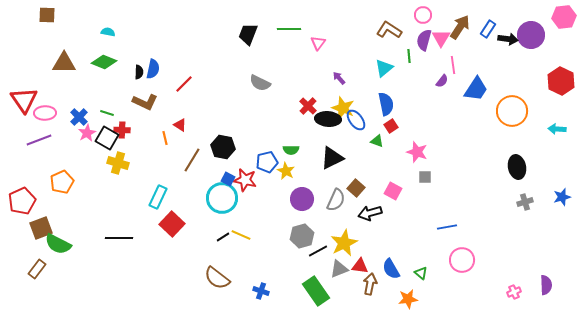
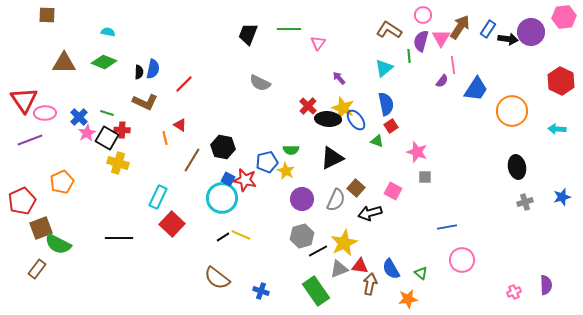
purple circle at (531, 35): moved 3 px up
purple semicircle at (424, 40): moved 3 px left, 1 px down
purple line at (39, 140): moved 9 px left
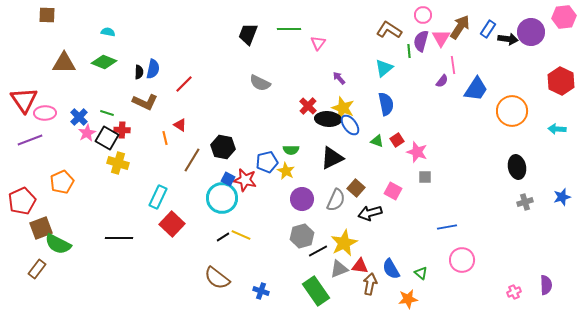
green line at (409, 56): moved 5 px up
blue ellipse at (356, 120): moved 6 px left, 5 px down
red square at (391, 126): moved 6 px right, 14 px down
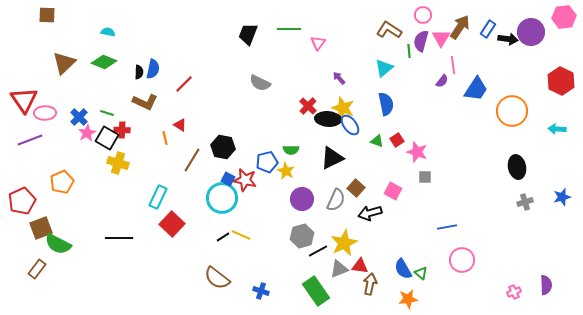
brown triangle at (64, 63): rotated 45 degrees counterclockwise
blue semicircle at (391, 269): moved 12 px right
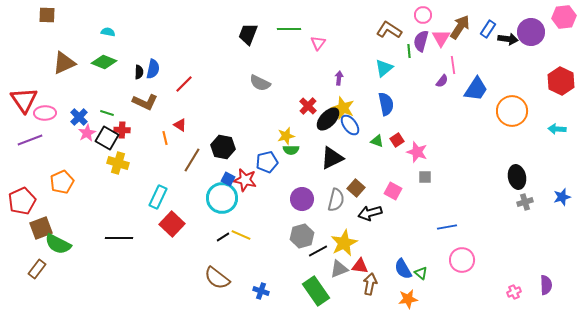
brown triangle at (64, 63): rotated 20 degrees clockwise
purple arrow at (339, 78): rotated 48 degrees clockwise
black ellipse at (328, 119): rotated 50 degrees counterclockwise
black ellipse at (517, 167): moved 10 px down
yellow star at (286, 171): moved 35 px up; rotated 30 degrees clockwise
gray semicircle at (336, 200): rotated 10 degrees counterclockwise
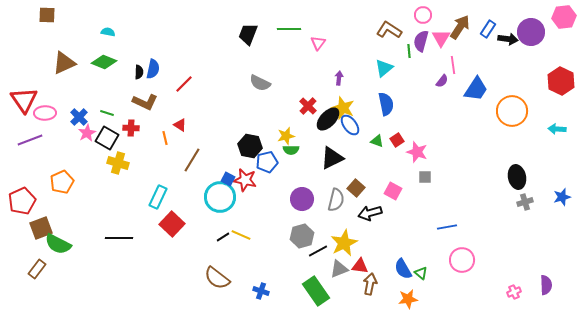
red cross at (122, 130): moved 9 px right, 2 px up
black hexagon at (223, 147): moved 27 px right, 1 px up
cyan circle at (222, 198): moved 2 px left, 1 px up
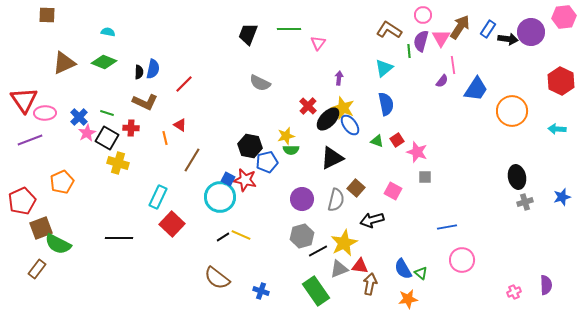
black arrow at (370, 213): moved 2 px right, 7 px down
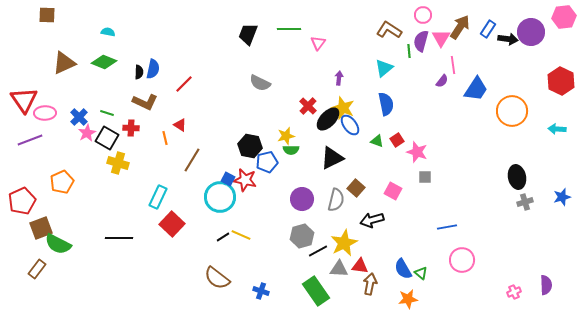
gray triangle at (339, 269): rotated 24 degrees clockwise
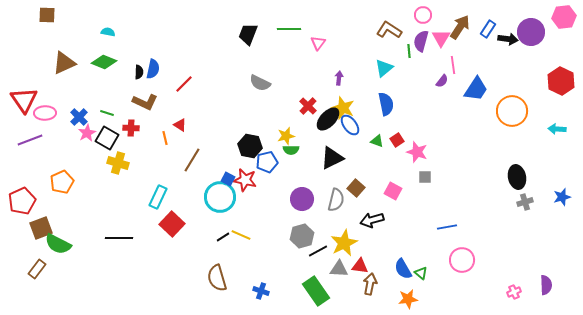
brown semicircle at (217, 278): rotated 36 degrees clockwise
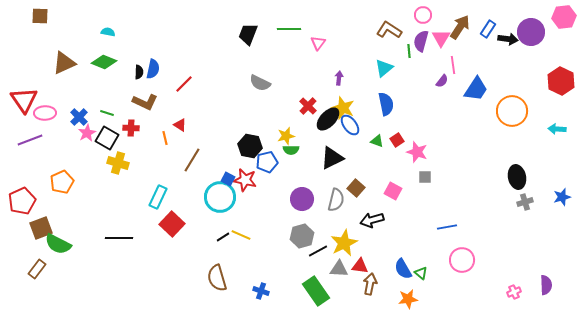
brown square at (47, 15): moved 7 px left, 1 px down
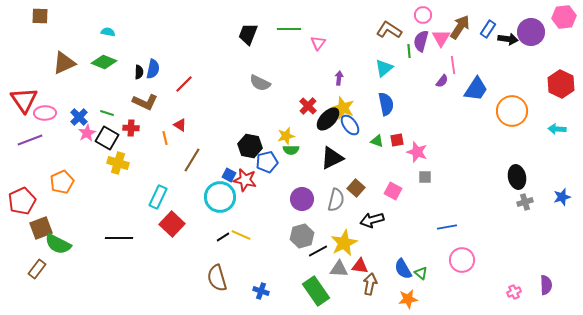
red hexagon at (561, 81): moved 3 px down
red square at (397, 140): rotated 24 degrees clockwise
blue square at (228, 179): moved 1 px right, 4 px up
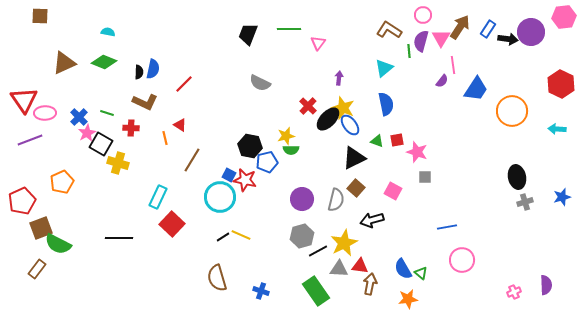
black square at (107, 138): moved 6 px left, 6 px down
black triangle at (332, 158): moved 22 px right
